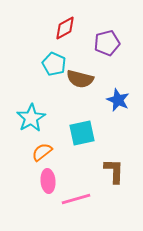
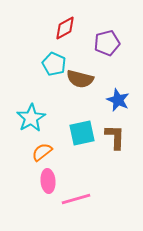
brown L-shape: moved 1 px right, 34 px up
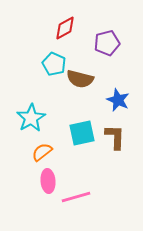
pink line: moved 2 px up
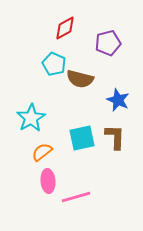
purple pentagon: moved 1 px right
cyan square: moved 5 px down
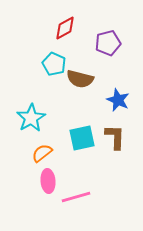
orange semicircle: moved 1 px down
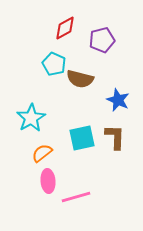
purple pentagon: moved 6 px left, 3 px up
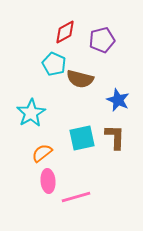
red diamond: moved 4 px down
cyan star: moved 5 px up
